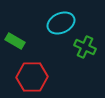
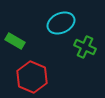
red hexagon: rotated 24 degrees clockwise
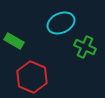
green rectangle: moved 1 px left
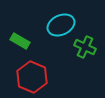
cyan ellipse: moved 2 px down
green rectangle: moved 6 px right
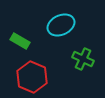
green cross: moved 2 px left, 12 px down
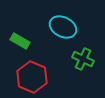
cyan ellipse: moved 2 px right, 2 px down; rotated 52 degrees clockwise
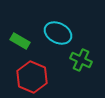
cyan ellipse: moved 5 px left, 6 px down
green cross: moved 2 px left, 1 px down
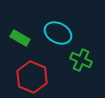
green rectangle: moved 3 px up
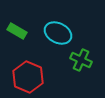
green rectangle: moved 3 px left, 7 px up
red hexagon: moved 4 px left
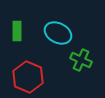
green rectangle: rotated 60 degrees clockwise
